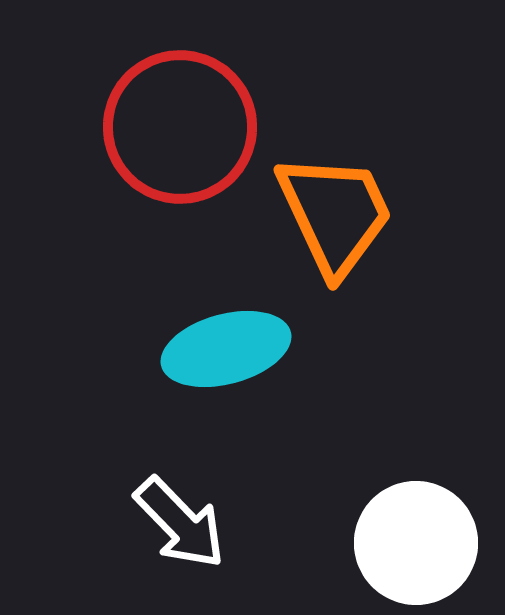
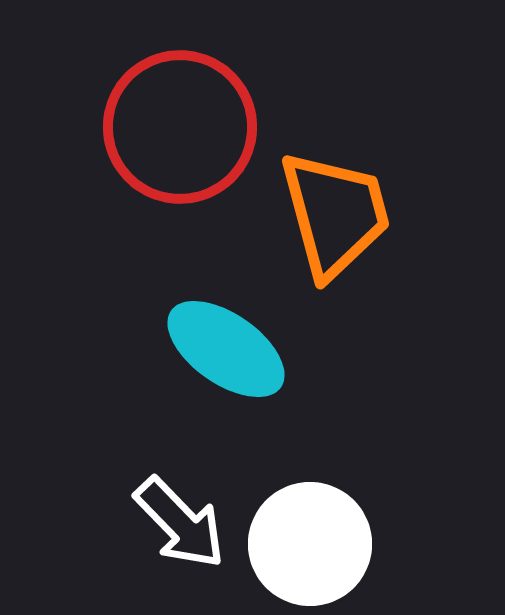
orange trapezoid: rotated 10 degrees clockwise
cyan ellipse: rotated 50 degrees clockwise
white circle: moved 106 px left, 1 px down
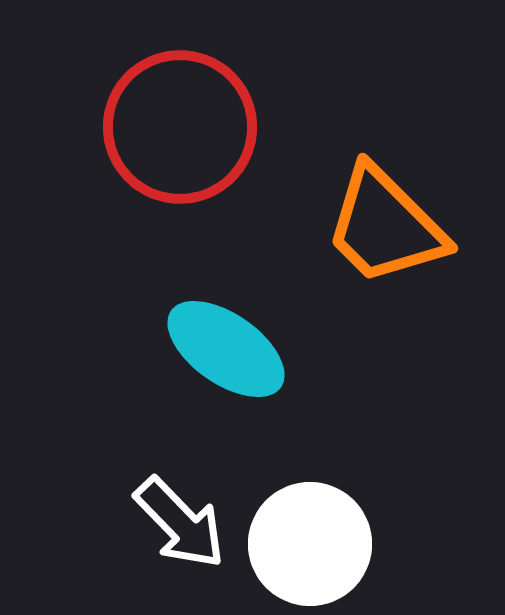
orange trapezoid: moved 50 px right, 12 px down; rotated 150 degrees clockwise
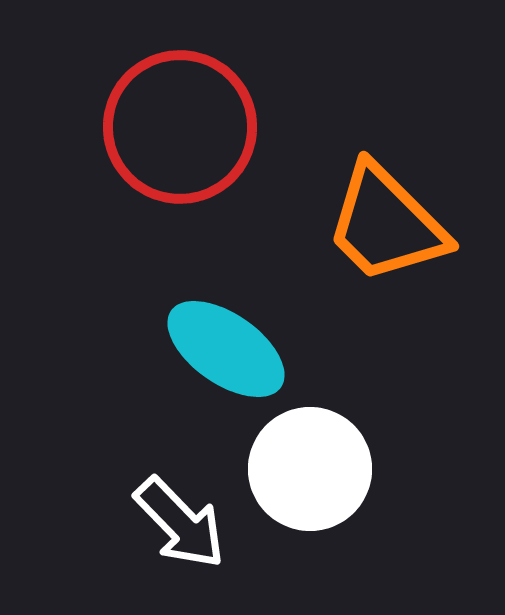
orange trapezoid: moved 1 px right, 2 px up
white circle: moved 75 px up
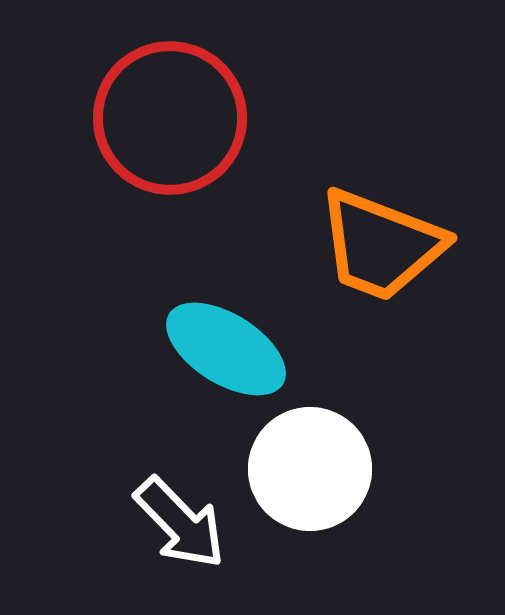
red circle: moved 10 px left, 9 px up
orange trapezoid: moved 5 px left, 21 px down; rotated 24 degrees counterclockwise
cyan ellipse: rotated 3 degrees counterclockwise
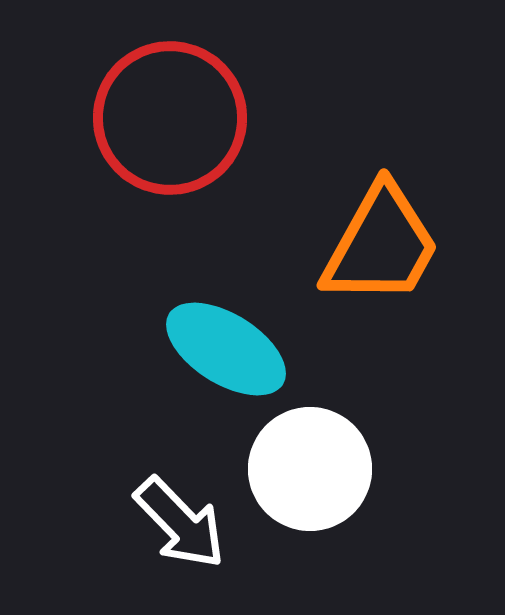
orange trapezoid: rotated 82 degrees counterclockwise
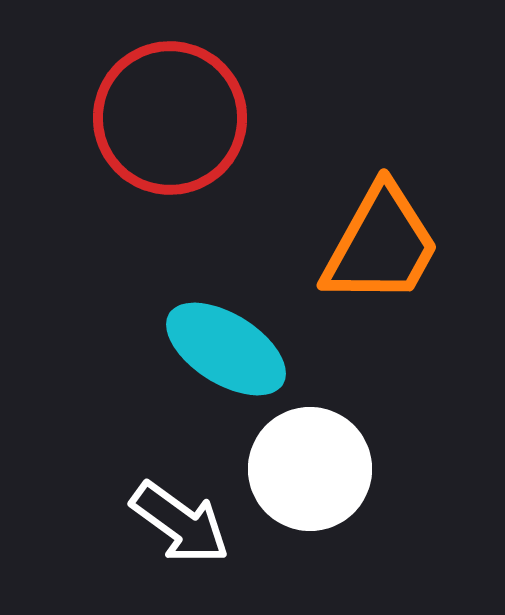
white arrow: rotated 10 degrees counterclockwise
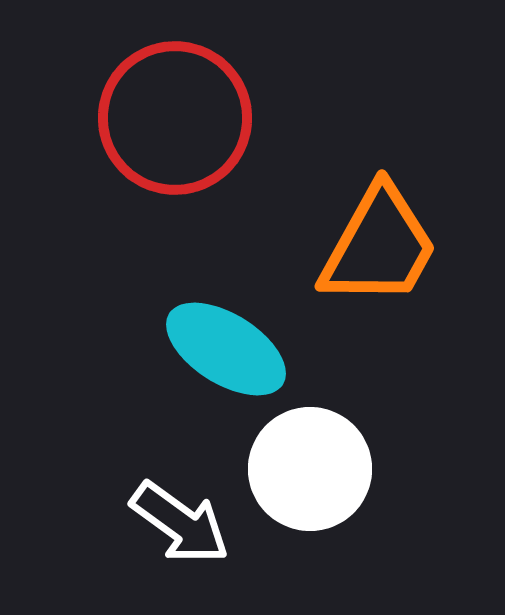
red circle: moved 5 px right
orange trapezoid: moved 2 px left, 1 px down
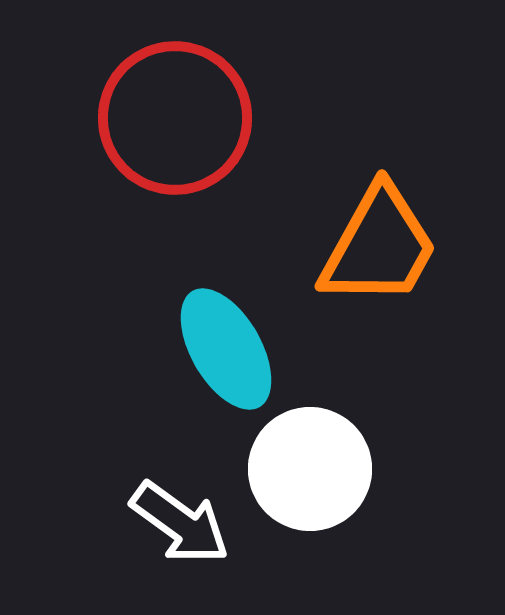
cyan ellipse: rotated 28 degrees clockwise
